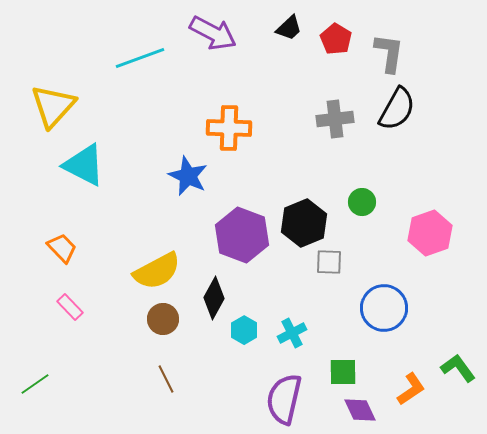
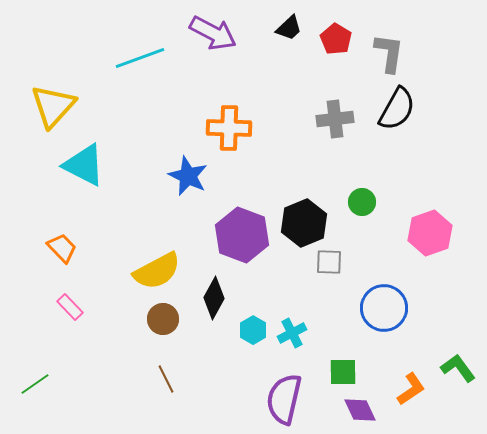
cyan hexagon: moved 9 px right
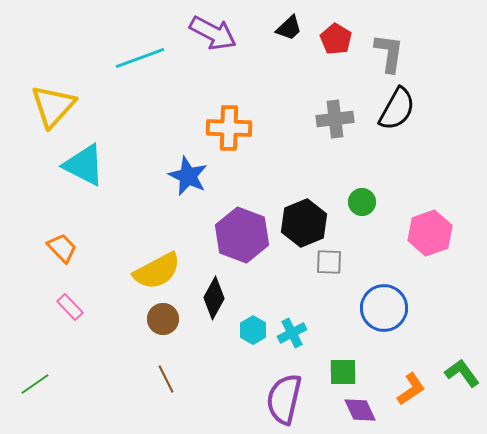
green L-shape: moved 4 px right, 5 px down
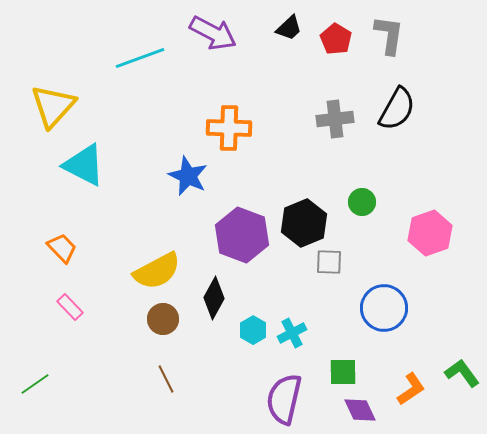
gray L-shape: moved 18 px up
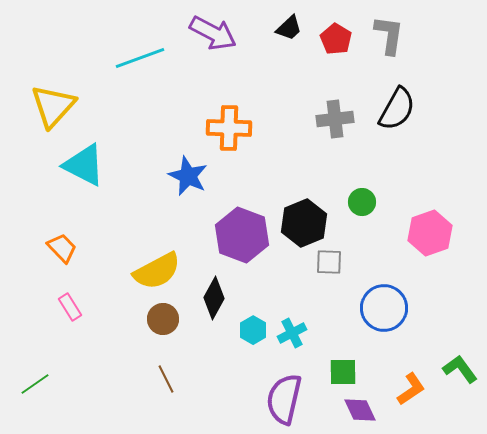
pink rectangle: rotated 12 degrees clockwise
green L-shape: moved 2 px left, 4 px up
